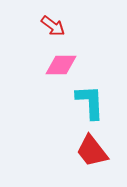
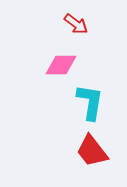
red arrow: moved 23 px right, 2 px up
cyan L-shape: rotated 12 degrees clockwise
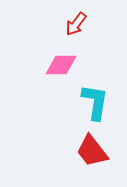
red arrow: rotated 90 degrees clockwise
cyan L-shape: moved 5 px right
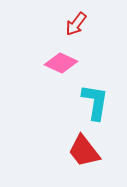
pink diamond: moved 2 px up; rotated 24 degrees clockwise
red trapezoid: moved 8 px left
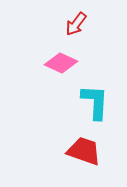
cyan L-shape: rotated 6 degrees counterclockwise
red trapezoid: rotated 147 degrees clockwise
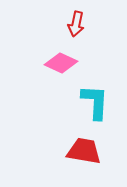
red arrow: rotated 25 degrees counterclockwise
red trapezoid: rotated 9 degrees counterclockwise
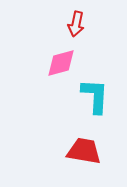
pink diamond: rotated 40 degrees counterclockwise
cyan L-shape: moved 6 px up
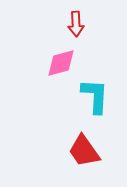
red arrow: rotated 15 degrees counterclockwise
red trapezoid: rotated 135 degrees counterclockwise
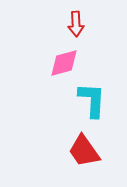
pink diamond: moved 3 px right
cyan L-shape: moved 3 px left, 4 px down
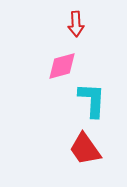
pink diamond: moved 2 px left, 3 px down
red trapezoid: moved 1 px right, 2 px up
